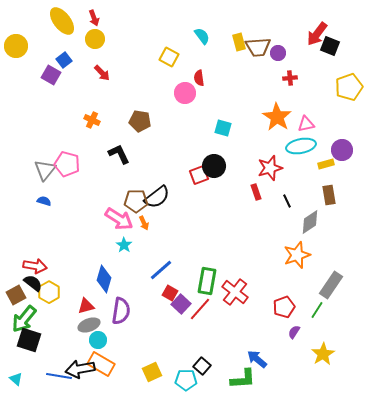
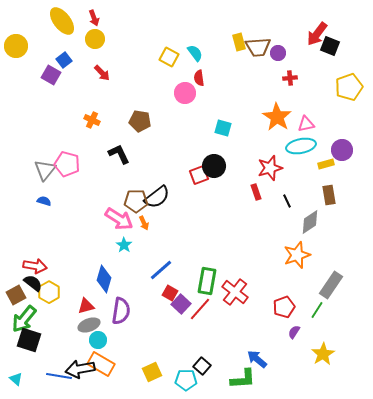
cyan semicircle at (202, 36): moved 7 px left, 17 px down
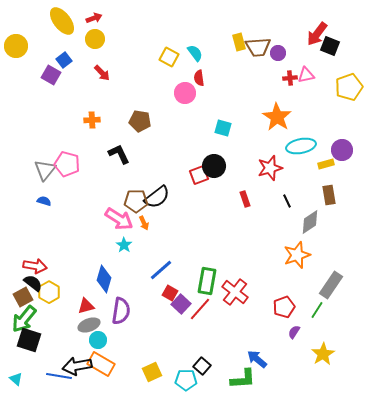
red arrow at (94, 18): rotated 91 degrees counterclockwise
orange cross at (92, 120): rotated 28 degrees counterclockwise
pink triangle at (306, 124): moved 49 px up
red rectangle at (256, 192): moved 11 px left, 7 px down
brown square at (16, 295): moved 7 px right, 2 px down
black arrow at (80, 369): moved 3 px left, 3 px up
